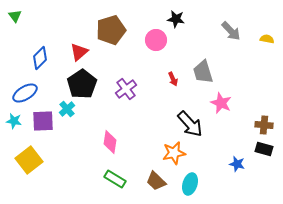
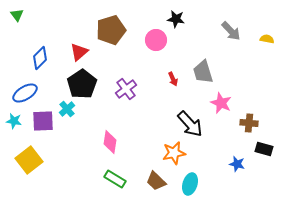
green triangle: moved 2 px right, 1 px up
brown cross: moved 15 px left, 2 px up
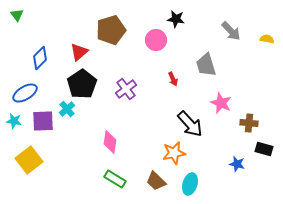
gray trapezoid: moved 3 px right, 7 px up
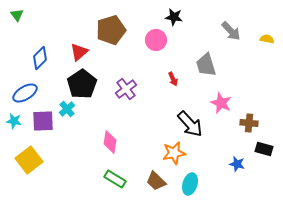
black star: moved 2 px left, 2 px up
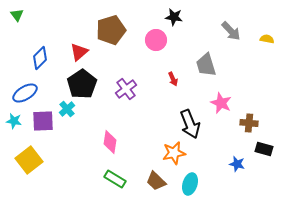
black arrow: rotated 20 degrees clockwise
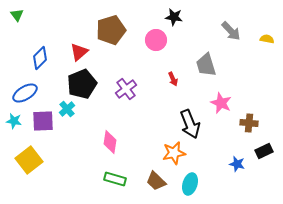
black pentagon: rotated 12 degrees clockwise
black rectangle: moved 2 px down; rotated 42 degrees counterclockwise
green rectangle: rotated 15 degrees counterclockwise
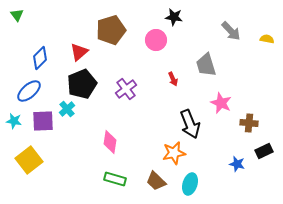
blue ellipse: moved 4 px right, 2 px up; rotated 10 degrees counterclockwise
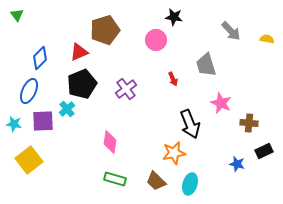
brown pentagon: moved 6 px left
red triangle: rotated 18 degrees clockwise
blue ellipse: rotated 25 degrees counterclockwise
cyan star: moved 3 px down
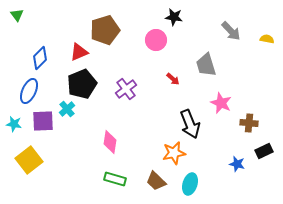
red arrow: rotated 24 degrees counterclockwise
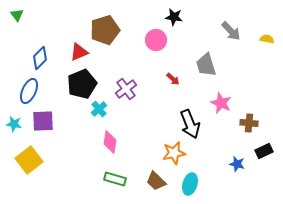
cyan cross: moved 32 px right
